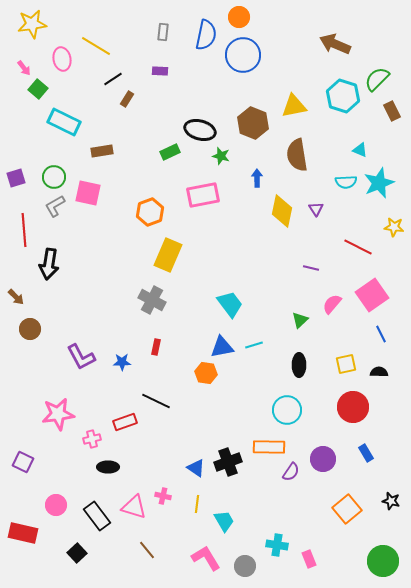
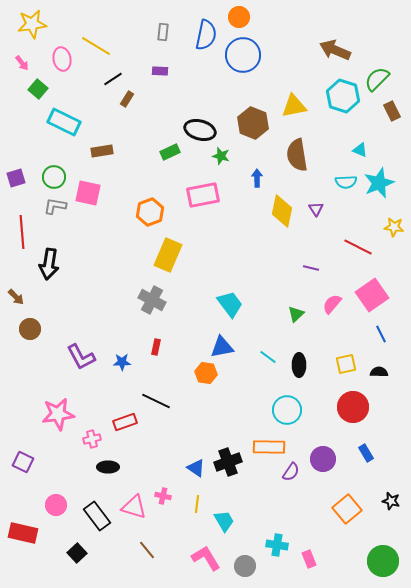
brown arrow at (335, 44): moved 6 px down
pink arrow at (24, 68): moved 2 px left, 5 px up
gray L-shape at (55, 206): rotated 40 degrees clockwise
red line at (24, 230): moved 2 px left, 2 px down
green triangle at (300, 320): moved 4 px left, 6 px up
cyan line at (254, 345): moved 14 px right, 12 px down; rotated 54 degrees clockwise
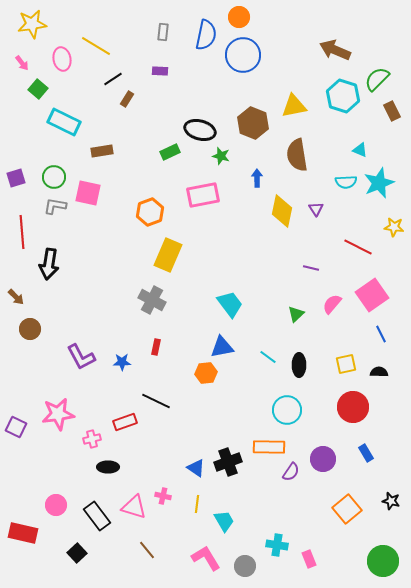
orange hexagon at (206, 373): rotated 15 degrees counterclockwise
purple square at (23, 462): moved 7 px left, 35 px up
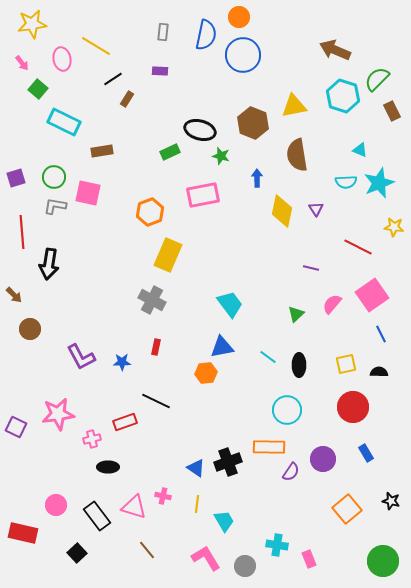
brown arrow at (16, 297): moved 2 px left, 2 px up
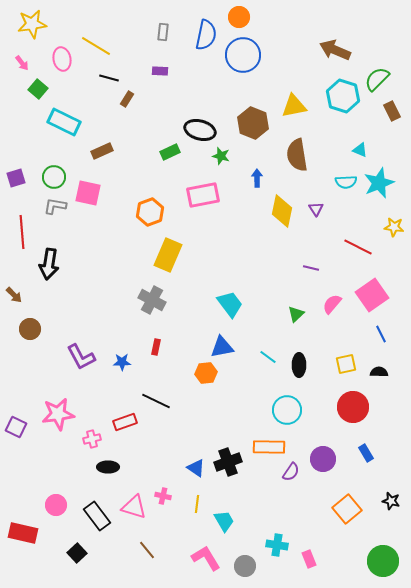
black line at (113, 79): moved 4 px left, 1 px up; rotated 48 degrees clockwise
brown rectangle at (102, 151): rotated 15 degrees counterclockwise
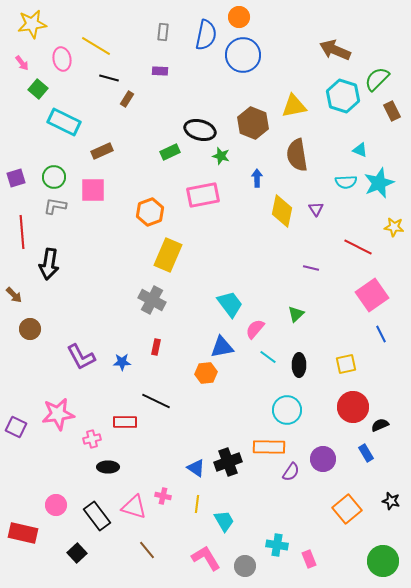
pink square at (88, 193): moved 5 px right, 3 px up; rotated 12 degrees counterclockwise
pink semicircle at (332, 304): moved 77 px left, 25 px down
black semicircle at (379, 372): moved 1 px right, 53 px down; rotated 24 degrees counterclockwise
red rectangle at (125, 422): rotated 20 degrees clockwise
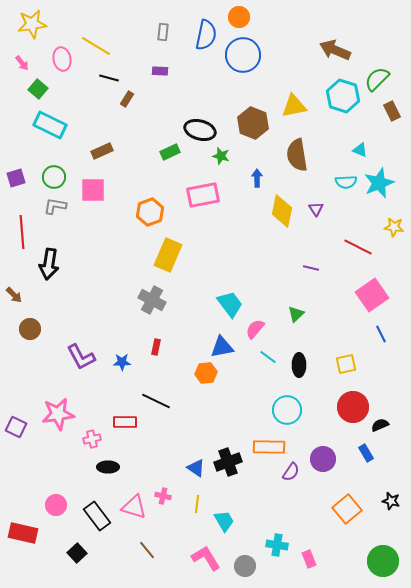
cyan rectangle at (64, 122): moved 14 px left, 3 px down
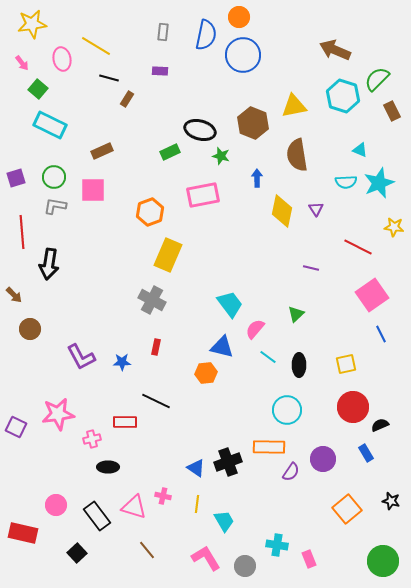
blue triangle at (222, 347): rotated 25 degrees clockwise
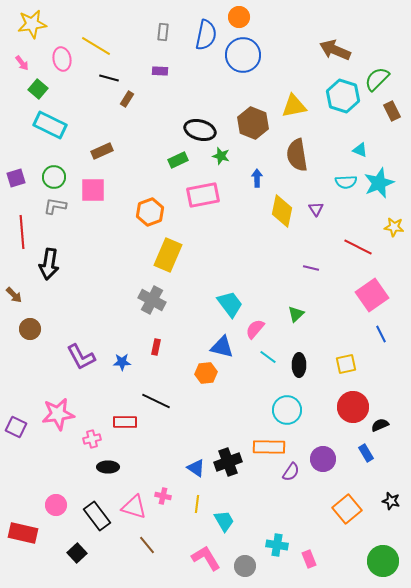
green rectangle at (170, 152): moved 8 px right, 8 px down
brown line at (147, 550): moved 5 px up
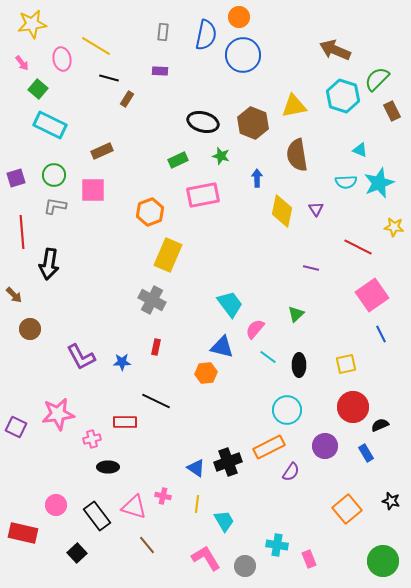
black ellipse at (200, 130): moved 3 px right, 8 px up
green circle at (54, 177): moved 2 px up
orange rectangle at (269, 447): rotated 28 degrees counterclockwise
purple circle at (323, 459): moved 2 px right, 13 px up
